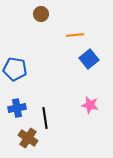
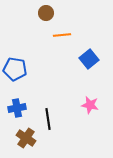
brown circle: moved 5 px right, 1 px up
orange line: moved 13 px left
black line: moved 3 px right, 1 px down
brown cross: moved 2 px left
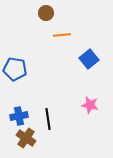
blue cross: moved 2 px right, 8 px down
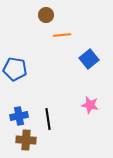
brown circle: moved 2 px down
brown cross: moved 2 px down; rotated 30 degrees counterclockwise
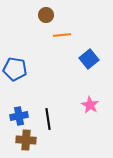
pink star: rotated 18 degrees clockwise
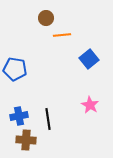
brown circle: moved 3 px down
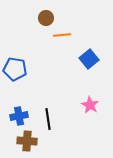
brown cross: moved 1 px right, 1 px down
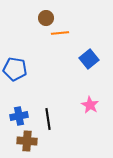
orange line: moved 2 px left, 2 px up
